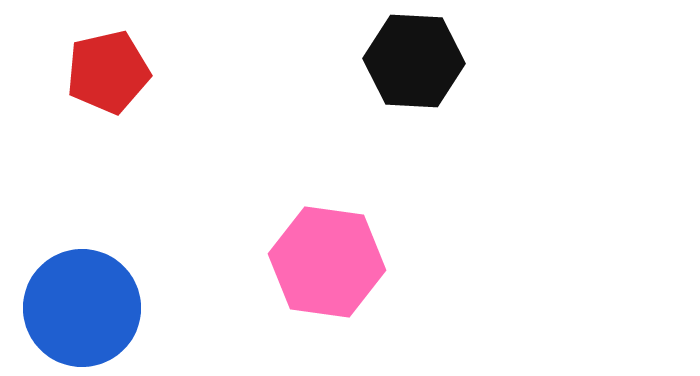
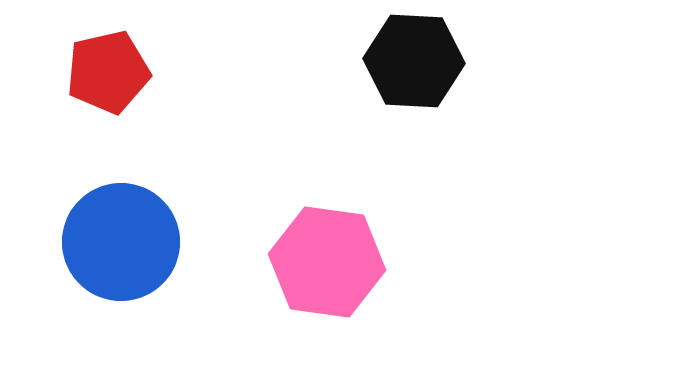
blue circle: moved 39 px right, 66 px up
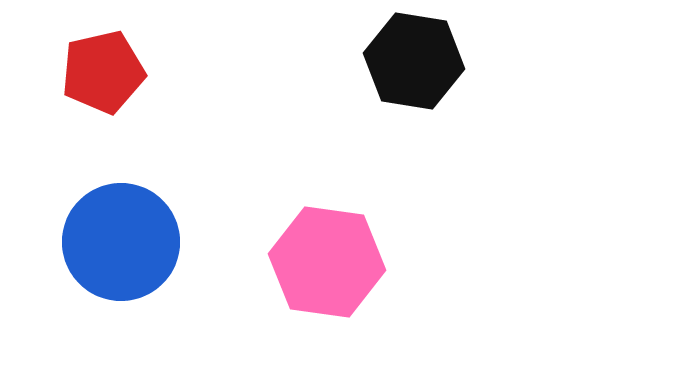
black hexagon: rotated 6 degrees clockwise
red pentagon: moved 5 px left
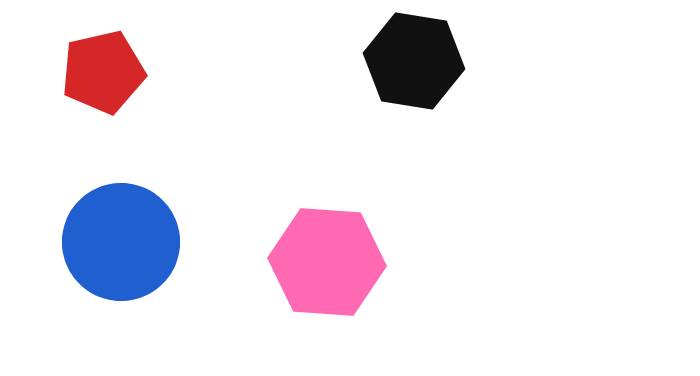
pink hexagon: rotated 4 degrees counterclockwise
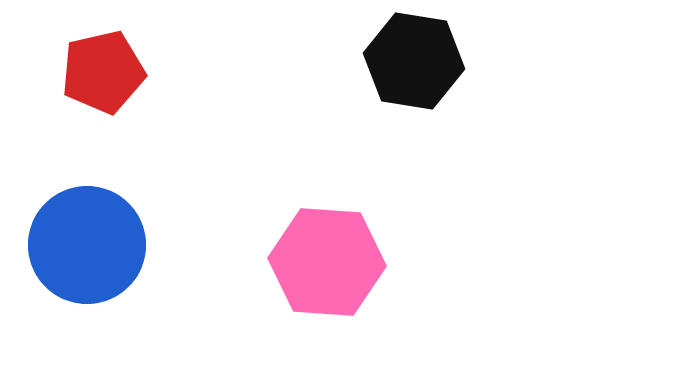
blue circle: moved 34 px left, 3 px down
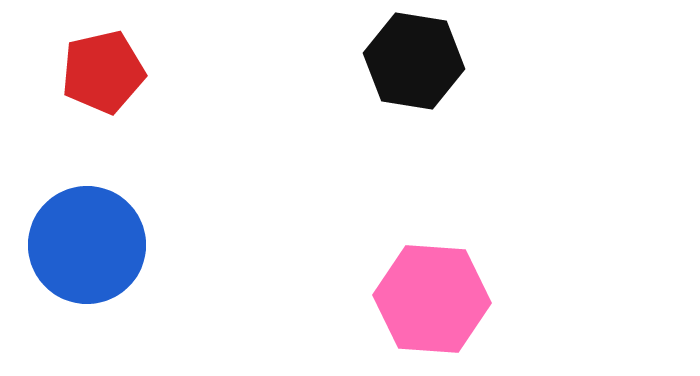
pink hexagon: moved 105 px right, 37 px down
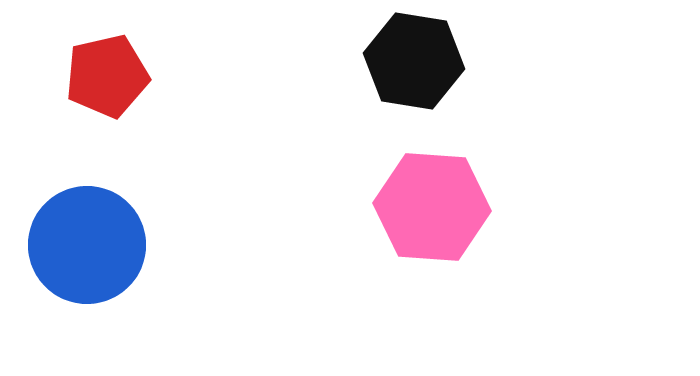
red pentagon: moved 4 px right, 4 px down
pink hexagon: moved 92 px up
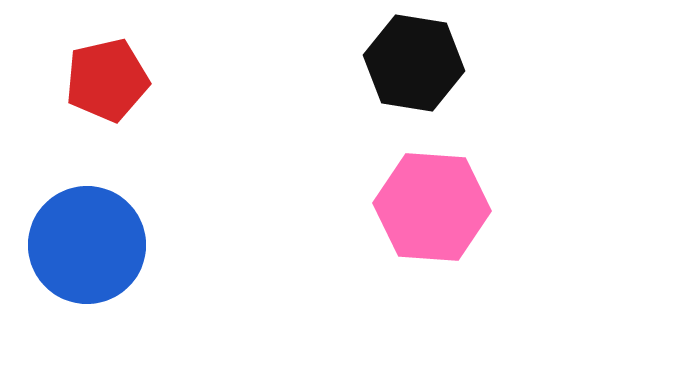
black hexagon: moved 2 px down
red pentagon: moved 4 px down
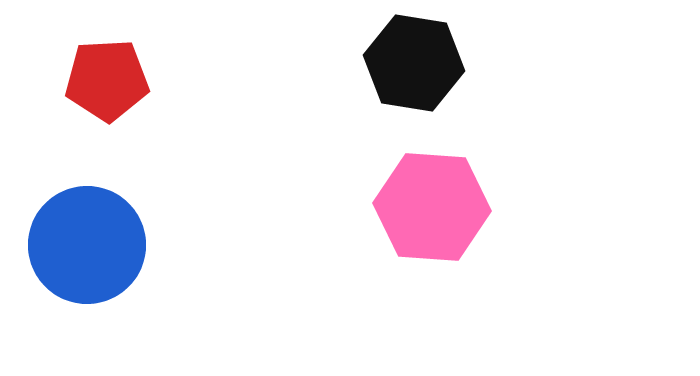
red pentagon: rotated 10 degrees clockwise
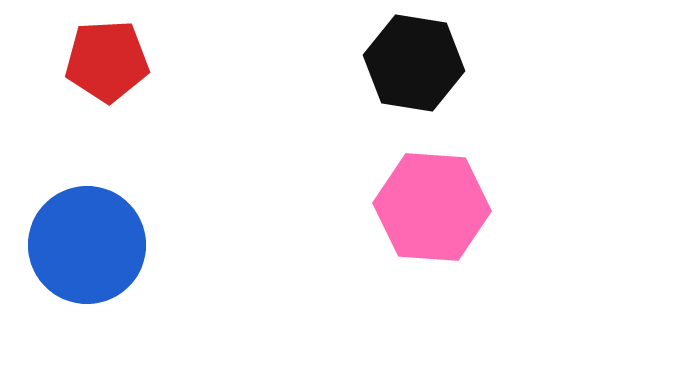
red pentagon: moved 19 px up
